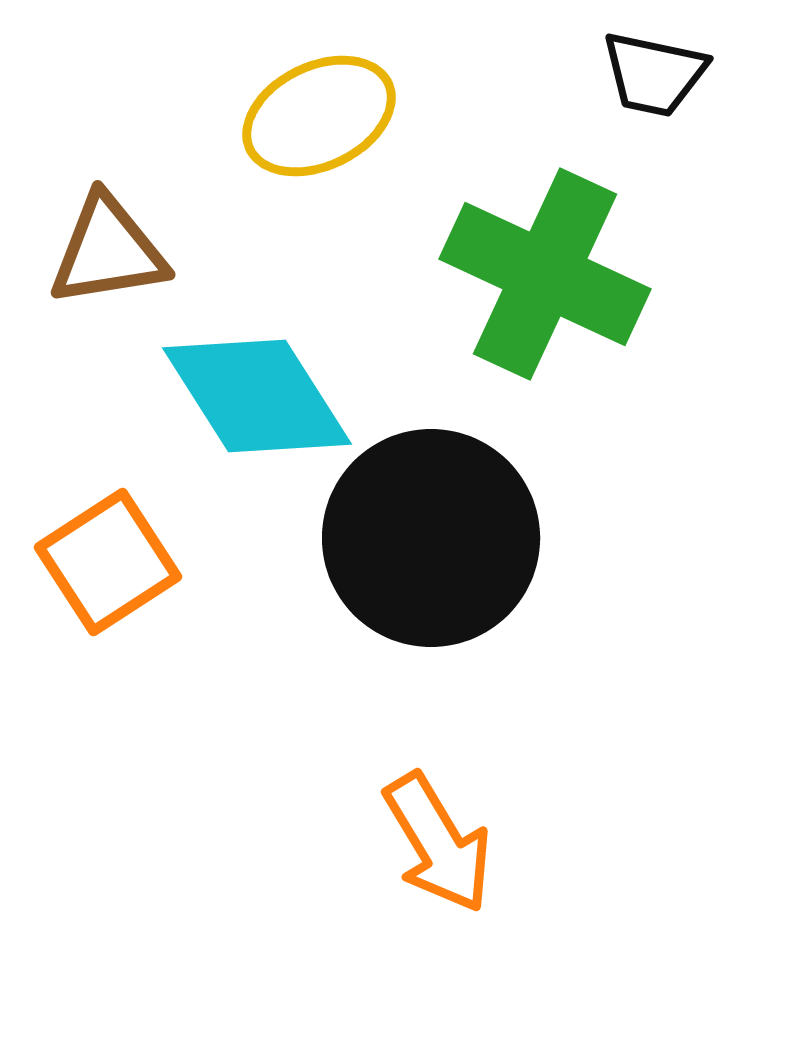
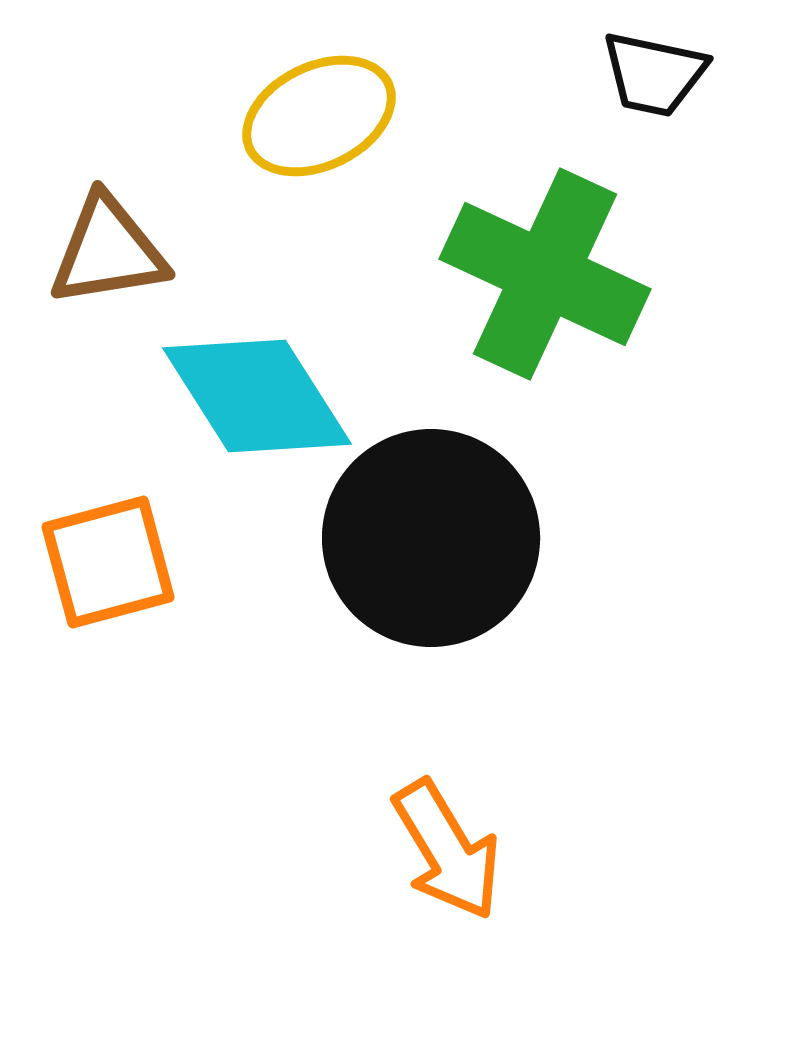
orange square: rotated 18 degrees clockwise
orange arrow: moved 9 px right, 7 px down
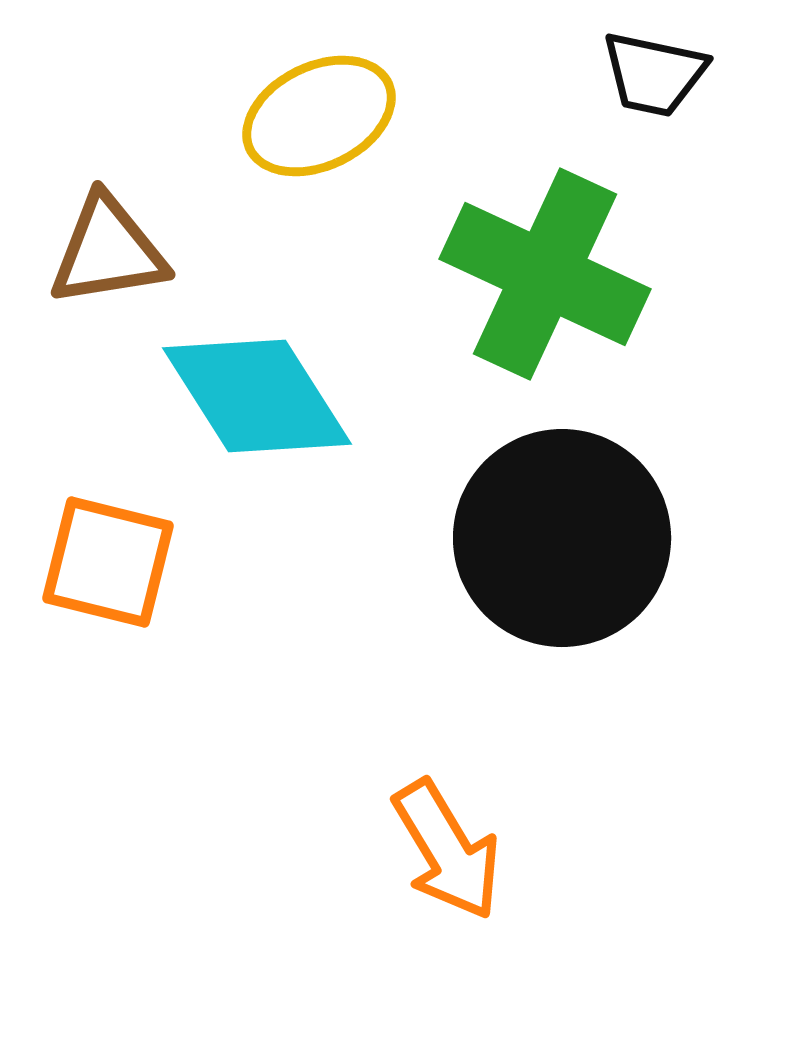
black circle: moved 131 px right
orange square: rotated 29 degrees clockwise
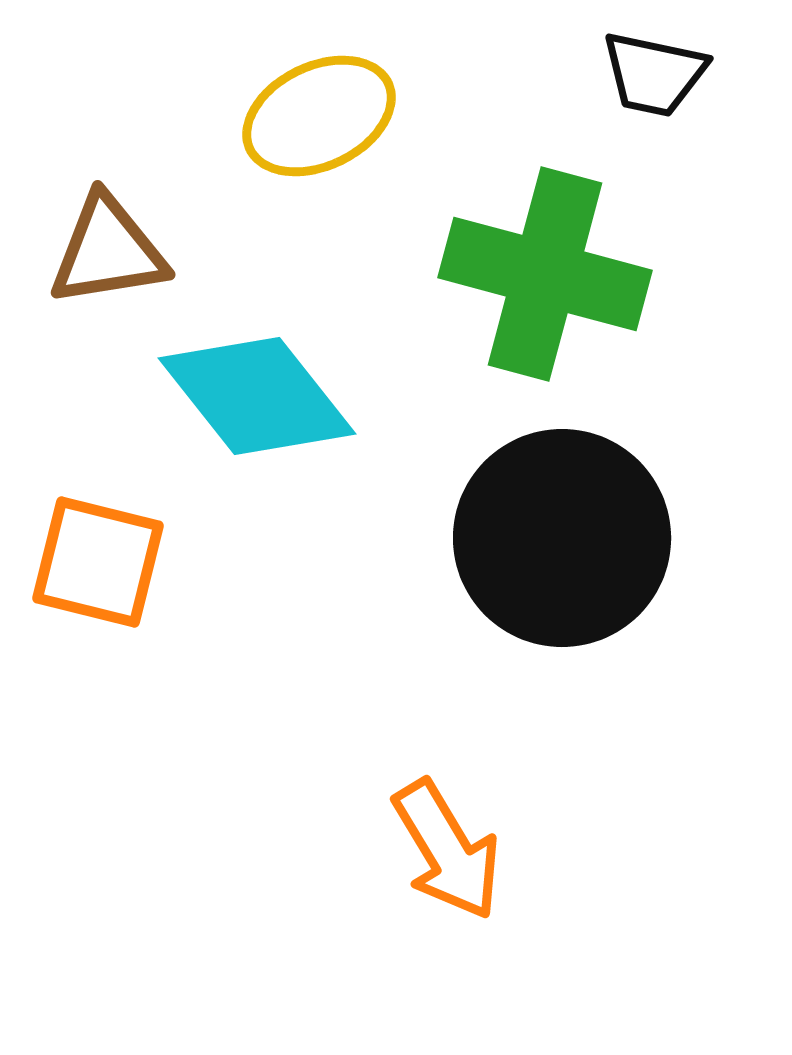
green cross: rotated 10 degrees counterclockwise
cyan diamond: rotated 6 degrees counterclockwise
orange square: moved 10 px left
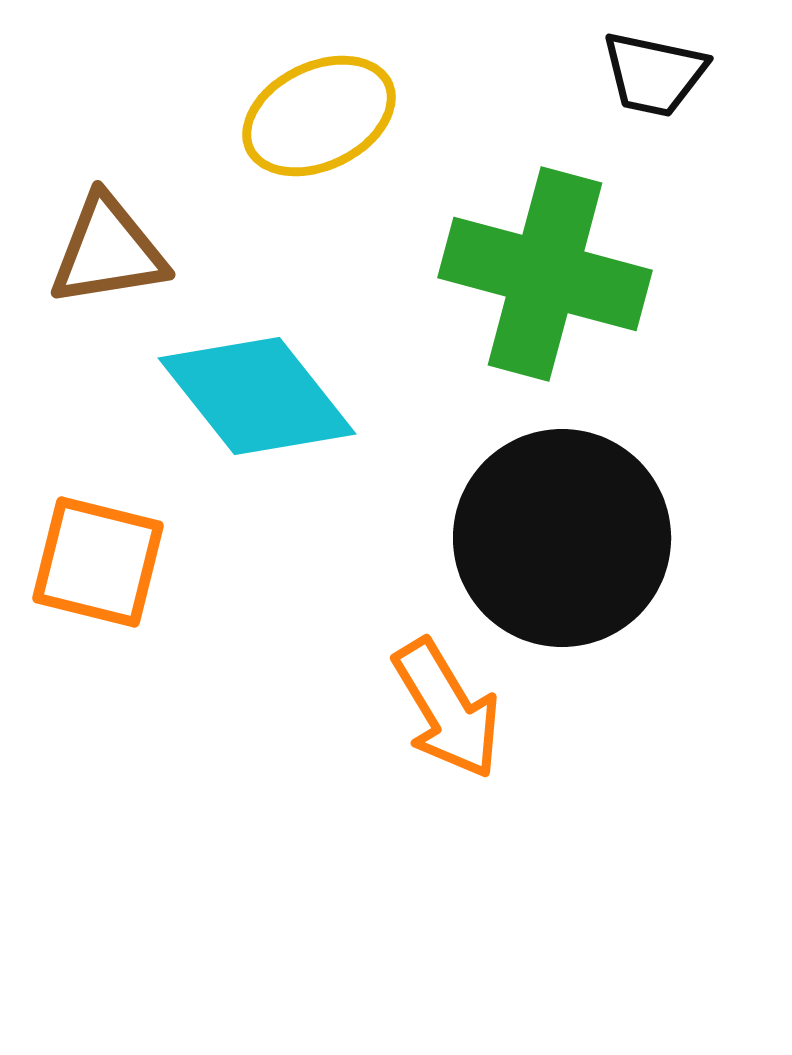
orange arrow: moved 141 px up
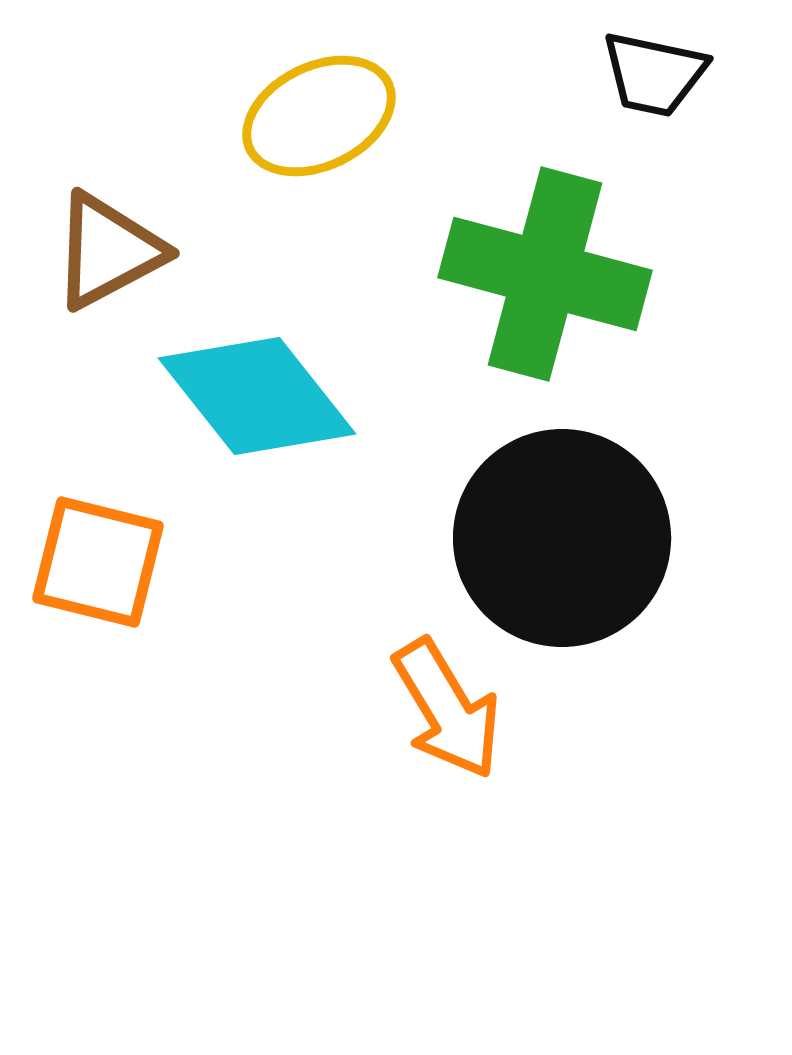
brown triangle: rotated 19 degrees counterclockwise
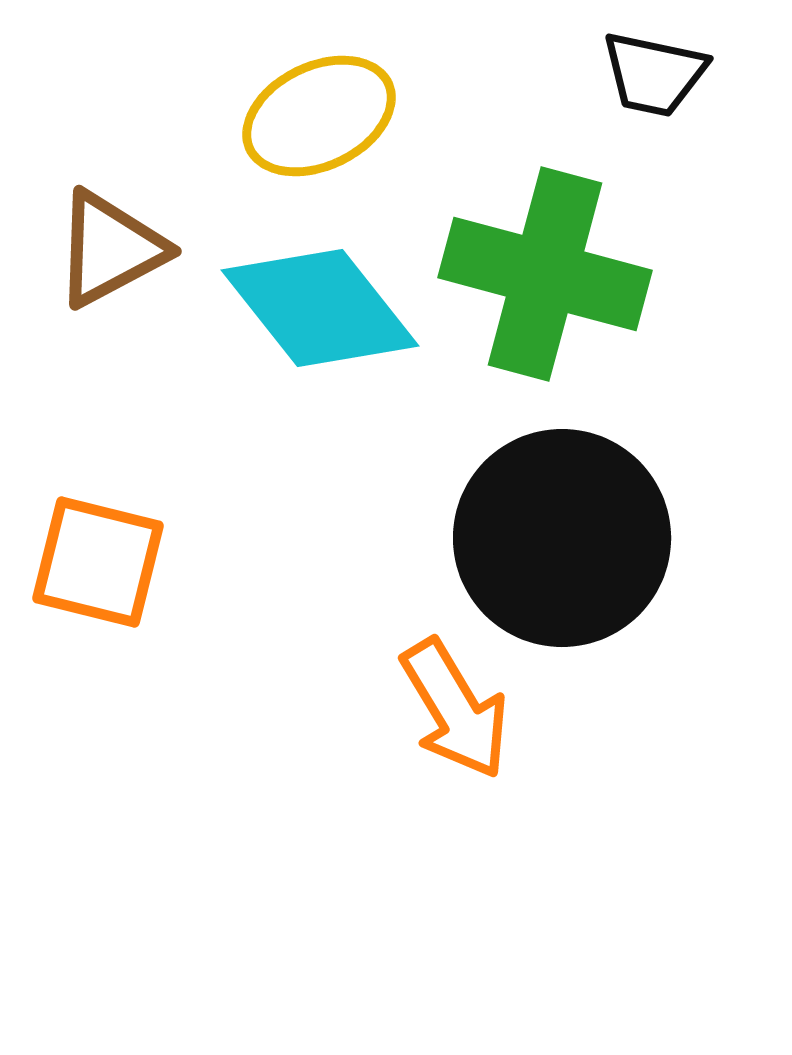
brown triangle: moved 2 px right, 2 px up
cyan diamond: moved 63 px right, 88 px up
orange arrow: moved 8 px right
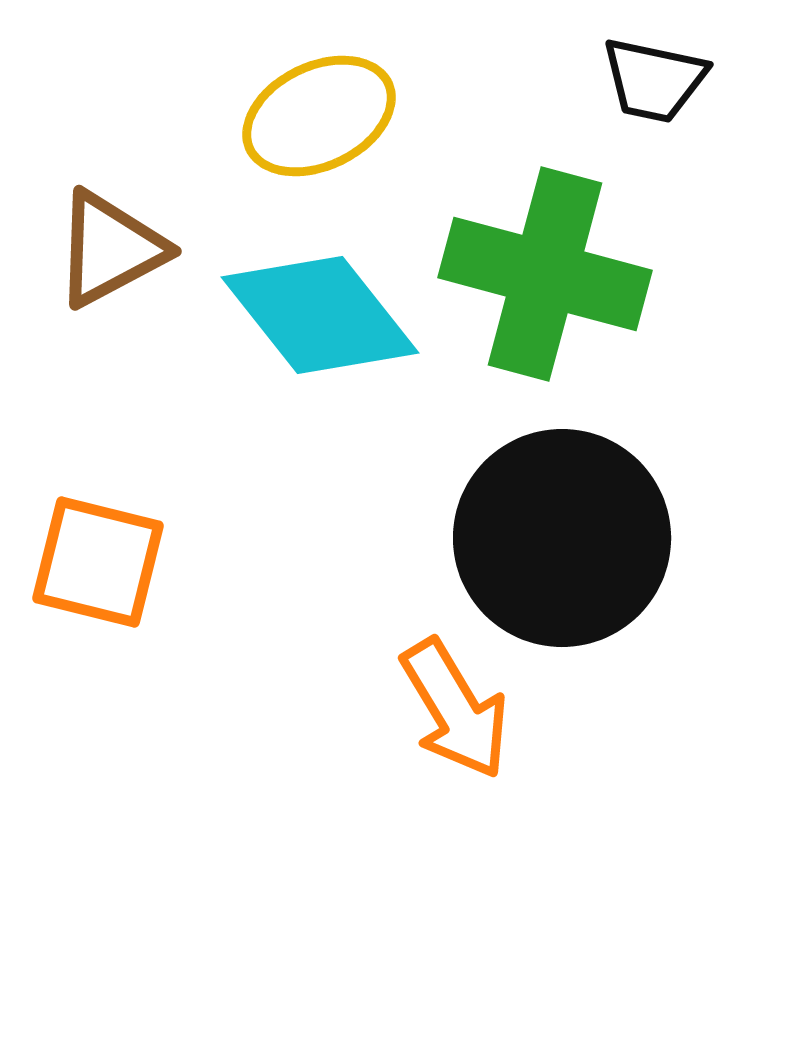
black trapezoid: moved 6 px down
cyan diamond: moved 7 px down
